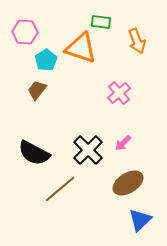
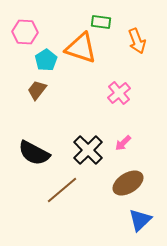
brown line: moved 2 px right, 1 px down
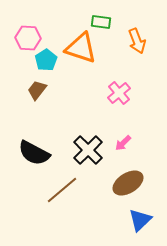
pink hexagon: moved 3 px right, 6 px down
